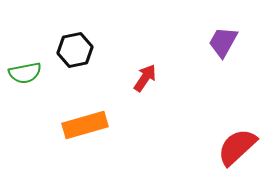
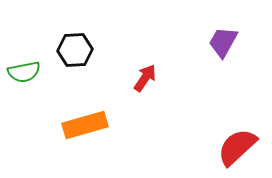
black hexagon: rotated 8 degrees clockwise
green semicircle: moved 1 px left, 1 px up
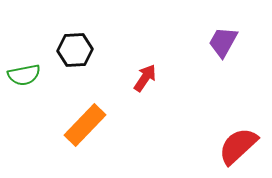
green semicircle: moved 3 px down
orange rectangle: rotated 30 degrees counterclockwise
red semicircle: moved 1 px right, 1 px up
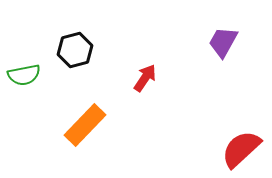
black hexagon: rotated 12 degrees counterclockwise
red semicircle: moved 3 px right, 3 px down
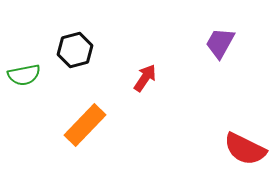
purple trapezoid: moved 3 px left, 1 px down
red semicircle: moved 4 px right; rotated 111 degrees counterclockwise
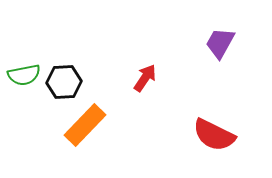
black hexagon: moved 11 px left, 32 px down; rotated 12 degrees clockwise
red semicircle: moved 31 px left, 14 px up
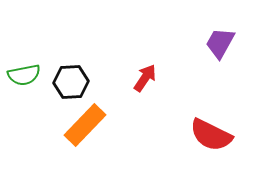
black hexagon: moved 7 px right
red semicircle: moved 3 px left
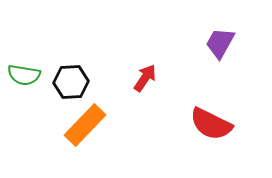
green semicircle: rotated 20 degrees clockwise
red semicircle: moved 11 px up
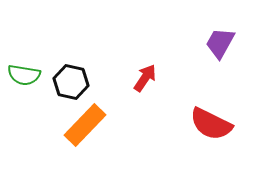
black hexagon: rotated 16 degrees clockwise
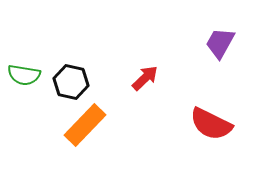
red arrow: rotated 12 degrees clockwise
